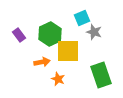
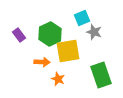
yellow square: rotated 10 degrees counterclockwise
orange arrow: rotated 14 degrees clockwise
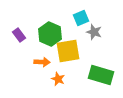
cyan square: moved 1 px left
green hexagon: rotated 10 degrees counterclockwise
green rectangle: rotated 55 degrees counterclockwise
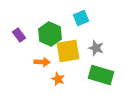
gray star: moved 2 px right, 16 px down
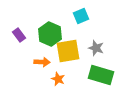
cyan square: moved 2 px up
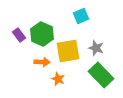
green hexagon: moved 8 px left
green rectangle: rotated 30 degrees clockwise
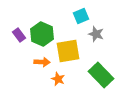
gray star: moved 14 px up
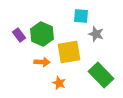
cyan square: rotated 28 degrees clockwise
yellow square: moved 1 px right, 1 px down
orange star: moved 1 px right, 4 px down
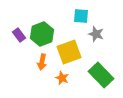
green hexagon: rotated 15 degrees clockwise
yellow square: rotated 10 degrees counterclockwise
orange arrow: rotated 98 degrees clockwise
orange star: moved 3 px right, 5 px up
